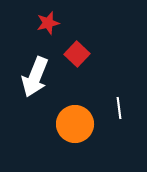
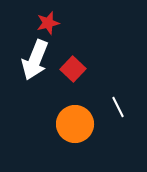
red square: moved 4 px left, 15 px down
white arrow: moved 17 px up
white line: moved 1 px left, 1 px up; rotated 20 degrees counterclockwise
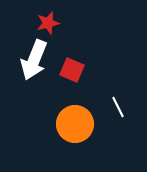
white arrow: moved 1 px left
red square: moved 1 px left, 1 px down; rotated 20 degrees counterclockwise
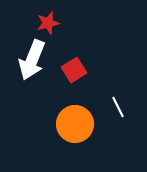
white arrow: moved 2 px left
red square: moved 2 px right; rotated 35 degrees clockwise
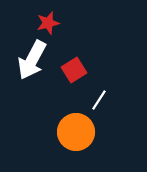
white arrow: rotated 6 degrees clockwise
white line: moved 19 px left, 7 px up; rotated 60 degrees clockwise
orange circle: moved 1 px right, 8 px down
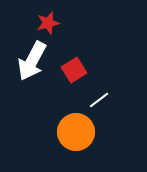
white arrow: moved 1 px down
white line: rotated 20 degrees clockwise
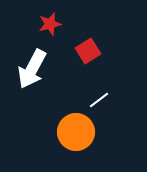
red star: moved 2 px right, 1 px down
white arrow: moved 8 px down
red square: moved 14 px right, 19 px up
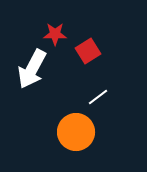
red star: moved 5 px right, 10 px down; rotated 15 degrees clockwise
white line: moved 1 px left, 3 px up
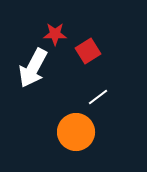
white arrow: moved 1 px right, 1 px up
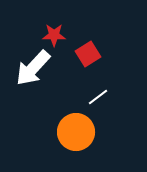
red star: moved 1 px left, 1 px down
red square: moved 3 px down
white arrow: rotated 15 degrees clockwise
